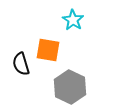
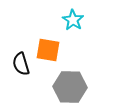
gray hexagon: rotated 24 degrees counterclockwise
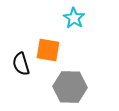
cyan star: moved 1 px right, 2 px up
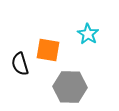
cyan star: moved 14 px right, 16 px down
black semicircle: moved 1 px left
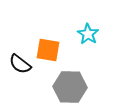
black semicircle: rotated 35 degrees counterclockwise
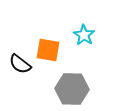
cyan star: moved 4 px left, 1 px down
gray hexagon: moved 2 px right, 2 px down
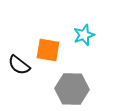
cyan star: rotated 20 degrees clockwise
black semicircle: moved 1 px left, 1 px down
